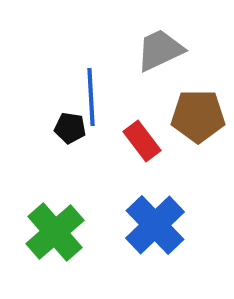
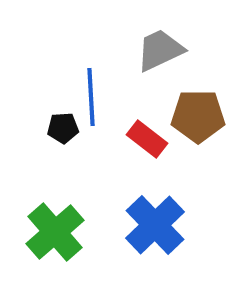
black pentagon: moved 7 px left; rotated 12 degrees counterclockwise
red rectangle: moved 5 px right, 2 px up; rotated 15 degrees counterclockwise
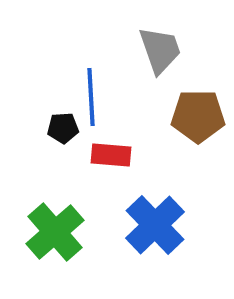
gray trapezoid: rotated 96 degrees clockwise
red rectangle: moved 36 px left, 16 px down; rotated 33 degrees counterclockwise
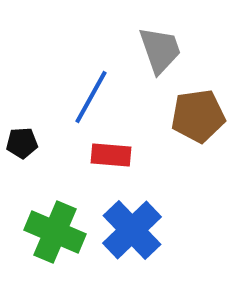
blue line: rotated 32 degrees clockwise
brown pentagon: rotated 8 degrees counterclockwise
black pentagon: moved 41 px left, 15 px down
blue cross: moved 23 px left, 5 px down
green cross: rotated 26 degrees counterclockwise
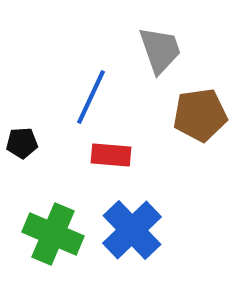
blue line: rotated 4 degrees counterclockwise
brown pentagon: moved 2 px right, 1 px up
green cross: moved 2 px left, 2 px down
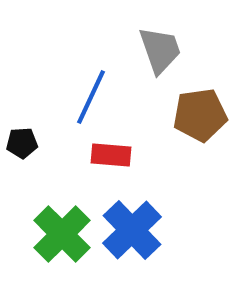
green cross: moved 9 px right; rotated 22 degrees clockwise
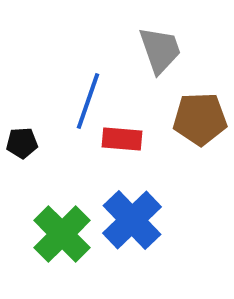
blue line: moved 3 px left, 4 px down; rotated 6 degrees counterclockwise
brown pentagon: moved 4 px down; rotated 6 degrees clockwise
red rectangle: moved 11 px right, 16 px up
blue cross: moved 10 px up
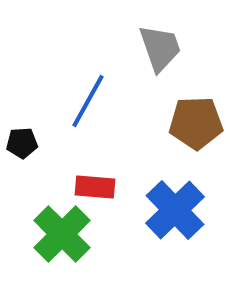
gray trapezoid: moved 2 px up
blue line: rotated 10 degrees clockwise
brown pentagon: moved 4 px left, 4 px down
red rectangle: moved 27 px left, 48 px down
blue cross: moved 43 px right, 10 px up
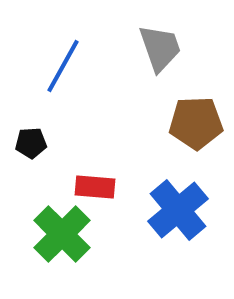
blue line: moved 25 px left, 35 px up
black pentagon: moved 9 px right
blue cross: moved 3 px right; rotated 4 degrees clockwise
